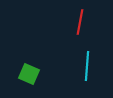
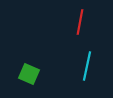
cyan line: rotated 8 degrees clockwise
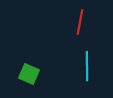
cyan line: rotated 12 degrees counterclockwise
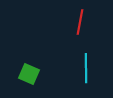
cyan line: moved 1 px left, 2 px down
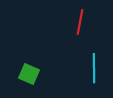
cyan line: moved 8 px right
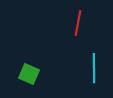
red line: moved 2 px left, 1 px down
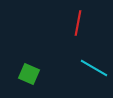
cyan line: rotated 60 degrees counterclockwise
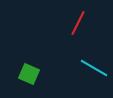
red line: rotated 15 degrees clockwise
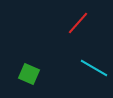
red line: rotated 15 degrees clockwise
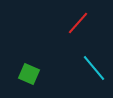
cyan line: rotated 20 degrees clockwise
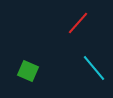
green square: moved 1 px left, 3 px up
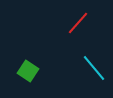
green square: rotated 10 degrees clockwise
